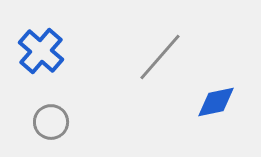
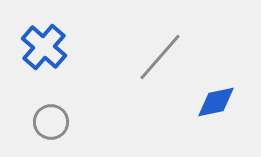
blue cross: moved 3 px right, 4 px up
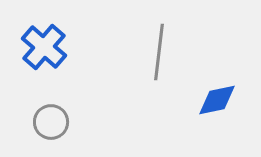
gray line: moved 1 px left, 5 px up; rotated 34 degrees counterclockwise
blue diamond: moved 1 px right, 2 px up
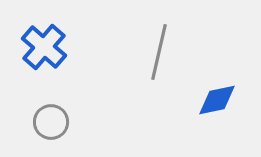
gray line: rotated 6 degrees clockwise
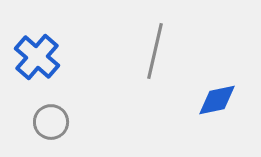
blue cross: moved 7 px left, 10 px down
gray line: moved 4 px left, 1 px up
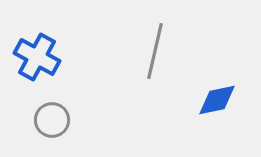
blue cross: rotated 12 degrees counterclockwise
gray circle: moved 1 px right, 2 px up
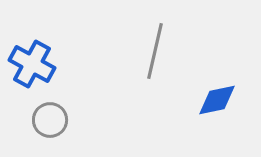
blue cross: moved 5 px left, 7 px down
gray circle: moved 2 px left
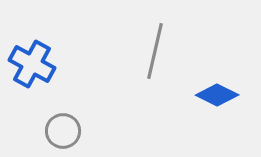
blue diamond: moved 5 px up; rotated 39 degrees clockwise
gray circle: moved 13 px right, 11 px down
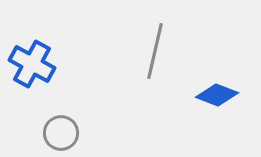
blue diamond: rotated 6 degrees counterclockwise
gray circle: moved 2 px left, 2 px down
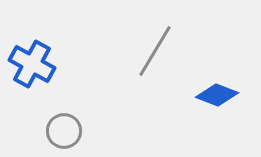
gray line: rotated 18 degrees clockwise
gray circle: moved 3 px right, 2 px up
